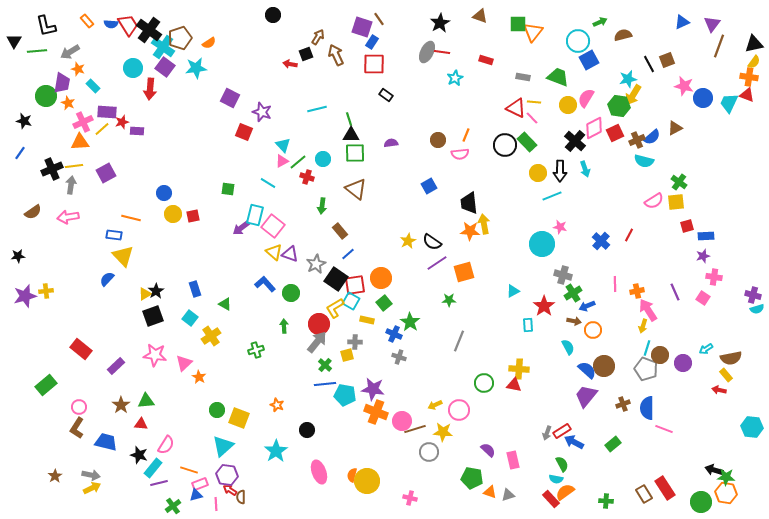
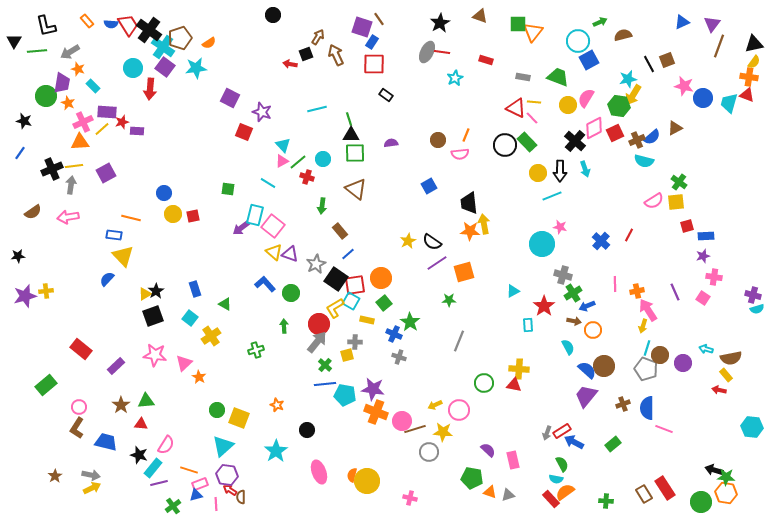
cyan trapezoid at (729, 103): rotated 10 degrees counterclockwise
cyan arrow at (706, 349): rotated 48 degrees clockwise
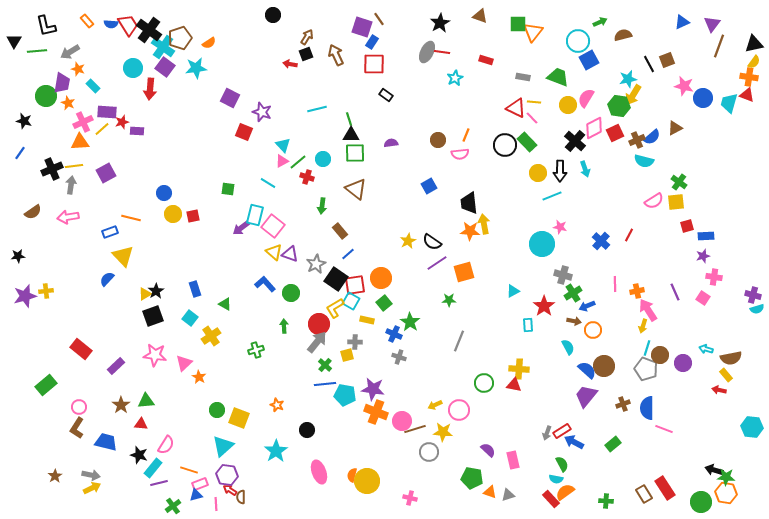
brown arrow at (318, 37): moved 11 px left
blue rectangle at (114, 235): moved 4 px left, 3 px up; rotated 28 degrees counterclockwise
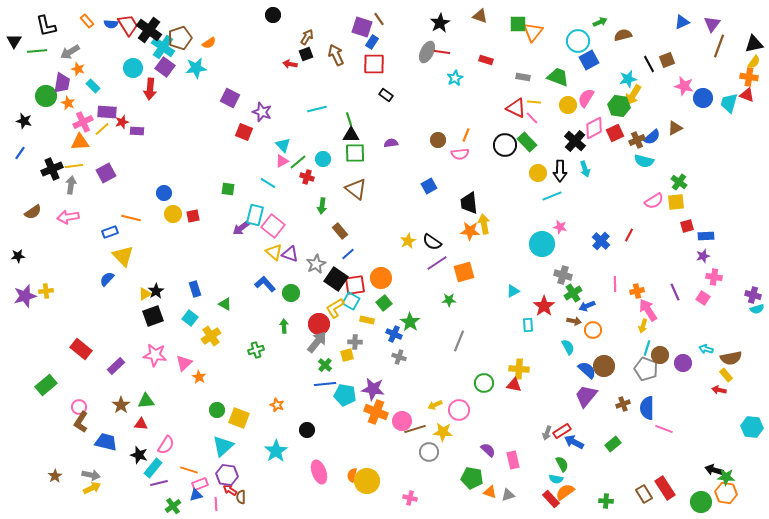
brown L-shape at (77, 428): moved 4 px right, 6 px up
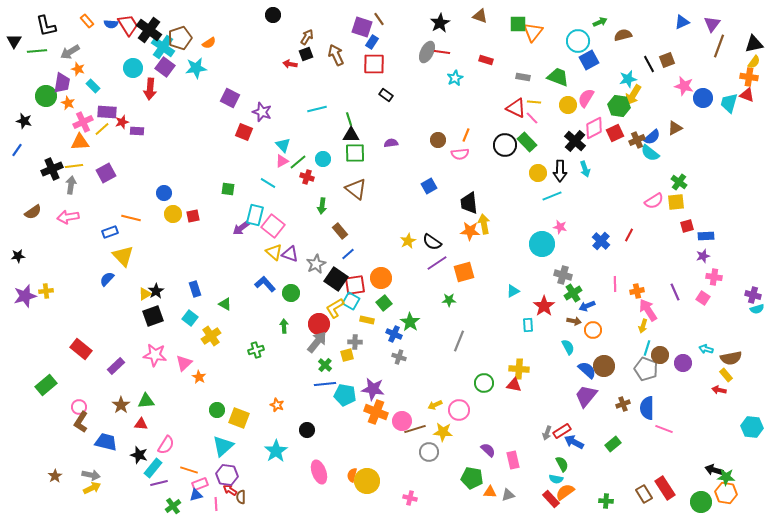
blue line at (20, 153): moved 3 px left, 3 px up
cyan semicircle at (644, 161): moved 6 px right, 8 px up; rotated 24 degrees clockwise
orange triangle at (490, 492): rotated 16 degrees counterclockwise
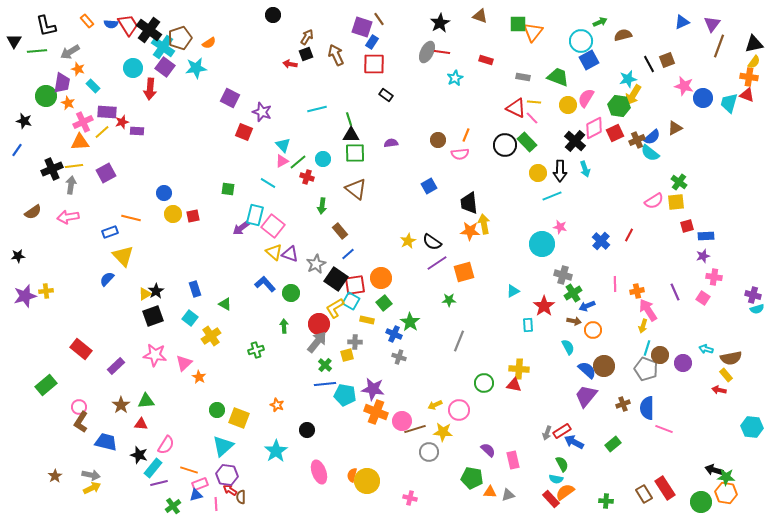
cyan circle at (578, 41): moved 3 px right
yellow line at (102, 129): moved 3 px down
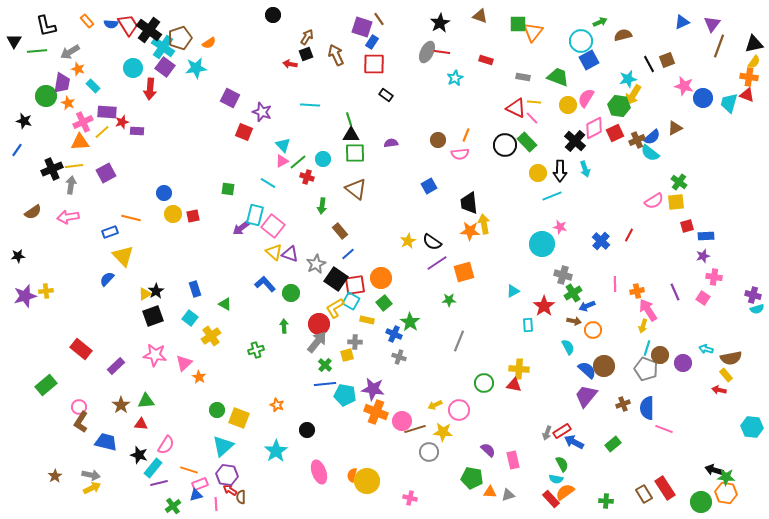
cyan line at (317, 109): moved 7 px left, 4 px up; rotated 18 degrees clockwise
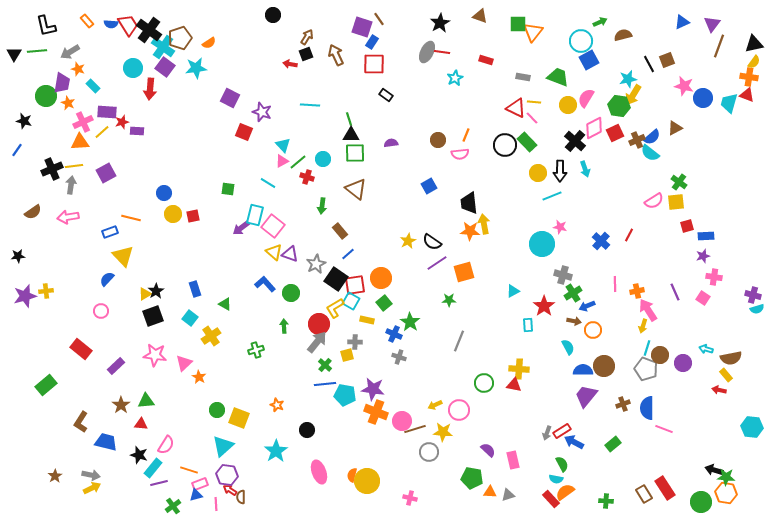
black triangle at (14, 41): moved 13 px down
blue semicircle at (587, 370): moved 4 px left; rotated 42 degrees counterclockwise
pink circle at (79, 407): moved 22 px right, 96 px up
